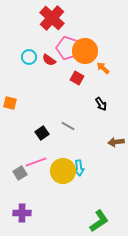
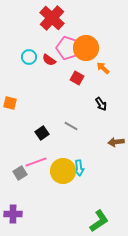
orange circle: moved 1 px right, 3 px up
gray line: moved 3 px right
purple cross: moved 9 px left, 1 px down
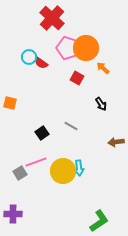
red semicircle: moved 8 px left, 3 px down
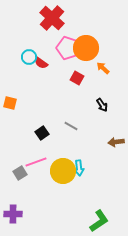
black arrow: moved 1 px right, 1 px down
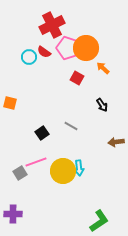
red cross: moved 7 px down; rotated 20 degrees clockwise
red semicircle: moved 3 px right, 11 px up
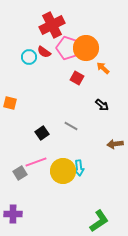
black arrow: rotated 16 degrees counterclockwise
brown arrow: moved 1 px left, 2 px down
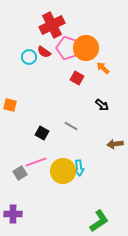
orange square: moved 2 px down
black square: rotated 24 degrees counterclockwise
